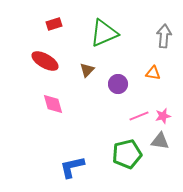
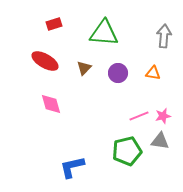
green triangle: rotated 28 degrees clockwise
brown triangle: moved 3 px left, 2 px up
purple circle: moved 11 px up
pink diamond: moved 2 px left
green pentagon: moved 3 px up
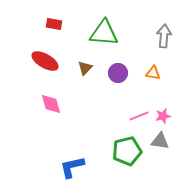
red rectangle: rotated 28 degrees clockwise
brown triangle: moved 1 px right
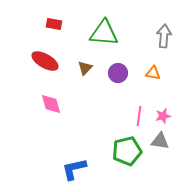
pink line: rotated 60 degrees counterclockwise
blue L-shape: moved 2 px right, 2 px down
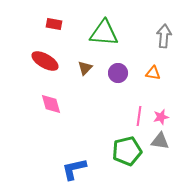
pink star: moved 2 px left, 1 px down
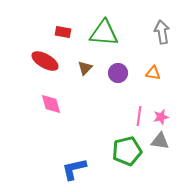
red rectangle: moved 9 px right, 8 px down
gray arrow: moved 2 px left, 4 px up; rotated 15 degrees counterclockwise
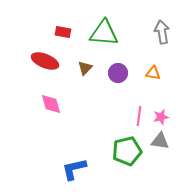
red ellipse: rotated 8 degrees counterclockwise
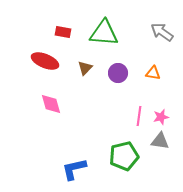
gray arrow: rotated 45 degrees counterclockwise
green pentagon: moved 3 px left, 5 px down
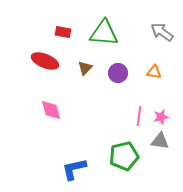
orange triangle: moved 1 px right, 1 px up
pink diamond: moved 6 px down
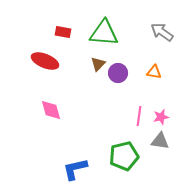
brown triangle: moved 13 px right, 4 px up
blue L-shape: moved 1 px right
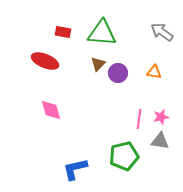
green triangle: moved 2 px left
pink line: moved 3 px down
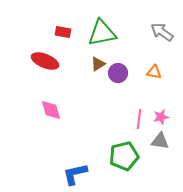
green triangle: rotated 16 degrees counterclockwise
brown triangle: rotated 14 degrees clockwise
blue L-shape: moved 5 px down
